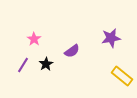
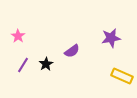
pink star: moved 16 px left, 3 px up
yellow rectangle: rotated 15 degrees counterclockwise
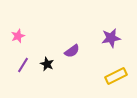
pink star: rotated 16 degrees clockwise
black star: moved 1 px right; rotated 16 degrees counterclockwise
yellow rectangle: moved 6 px left; rotated 50 degrees counterclockwise
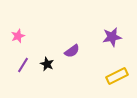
purple star: moved 1 px right, 1 px up
yellow rectangle: moved 1 px right
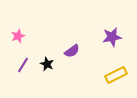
yellow rectangle: moved 1 px left, 1 px up
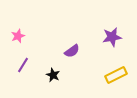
black star: moved 6 px right, 11 px down
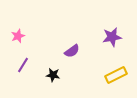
black star: rotated 16 degrees counterclockwise
